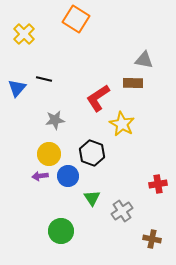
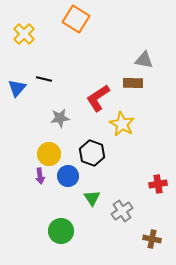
gray star: moved 5 px right, 2 px up
purple arrow: rotated 91 degrees counterclockwise
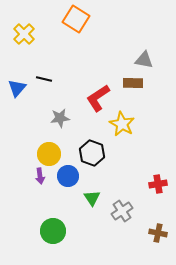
green circle: moved 8 px left
brown cross: moved 6 px right, 6 px up
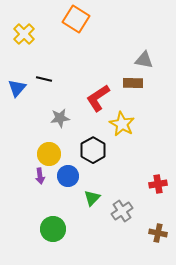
black hexagon: moved 1 px right, 3 px up; rotated 10 degrees clockwise
green triangle: rotated 18 degrees clockwise
green circle: moved 2 px up
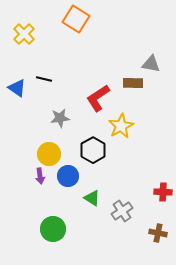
gray triangle: moved 7 px right, 4 px down
blue triangle: rotated 36 degrees counterclockwise
yellow star: moved 1 px left, 2 px down; rotated 15 degrees clockwise
red cross: moved 5 px right, 8 px down; rotated 12 degrees clockwise
green triangle: rotated 42 degrees counterclockwise
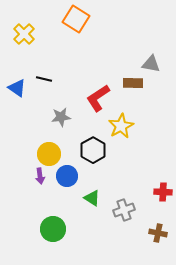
gray star: moved 1 px right, 1 px up
blue circle: moved 1 px left
gray cross: moved 2 px right, 1 px up; rotated 15 degrees clockwise
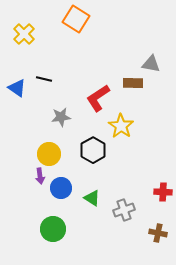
yellow star: rotated 10 degrees counterclockwise
blue circle: moved 6 px left, 12 px down
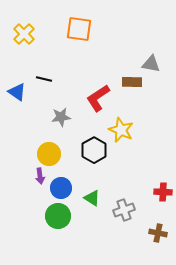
orange square: moved 3 px right, 10 px down; rotated 24 degrees counterclockwise
brown rectangle: moved 1 px left, 1 px up
blue triangle: moved 4 px down
yellow star: moved 4 px down; rotated 10 degrees counterclockwise
black hexagon: moved 1 px right
green circle: moved 5 px right, 13 px up
